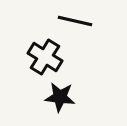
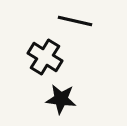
black star: moved 1 px right, 2 px down
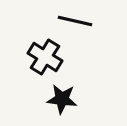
black star: moved 1 px right
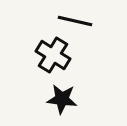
black cross: moved 8 px right, 2 px up
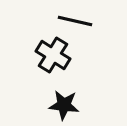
black star: moved 2 px right, 6 px down
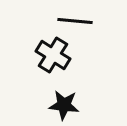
black line: rotated 8 degrees counterclockwise
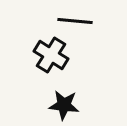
black cross: moved 2 px left
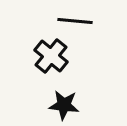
black cross: moved 1 px down; rotated 8 degrees clockwise
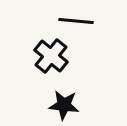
black line: moved 1 px right
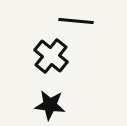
black star: moved 14 px left
